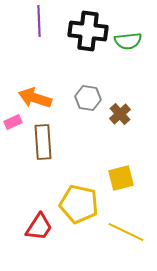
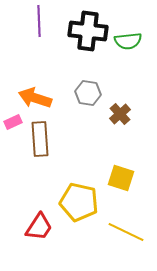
gray hexagon: moved 5 px up
brown rectangle: moved 3 px left, 3 px up
yellow square: rotated 32 degrees clockwise
yellow pentagon: moved 2 px up
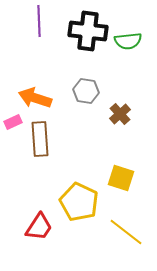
gray hexagon: moved 2 px left, 2 px up
yellow pentagon: rotated 12 degrees clockwise
yellow line: rotated 12 degrees clockwise
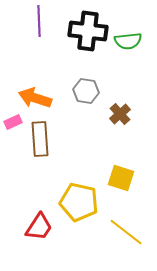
yellow pentagon: rotated 12 degrees counterclockwise
